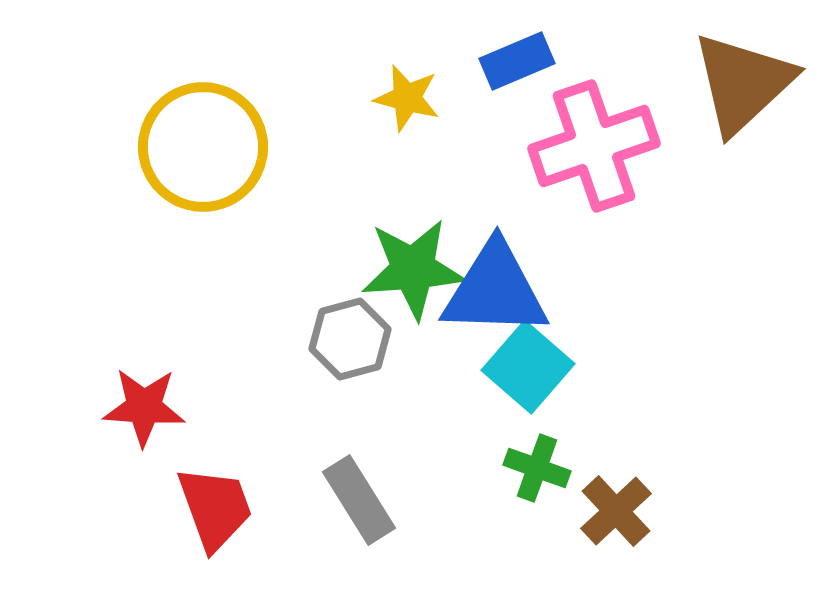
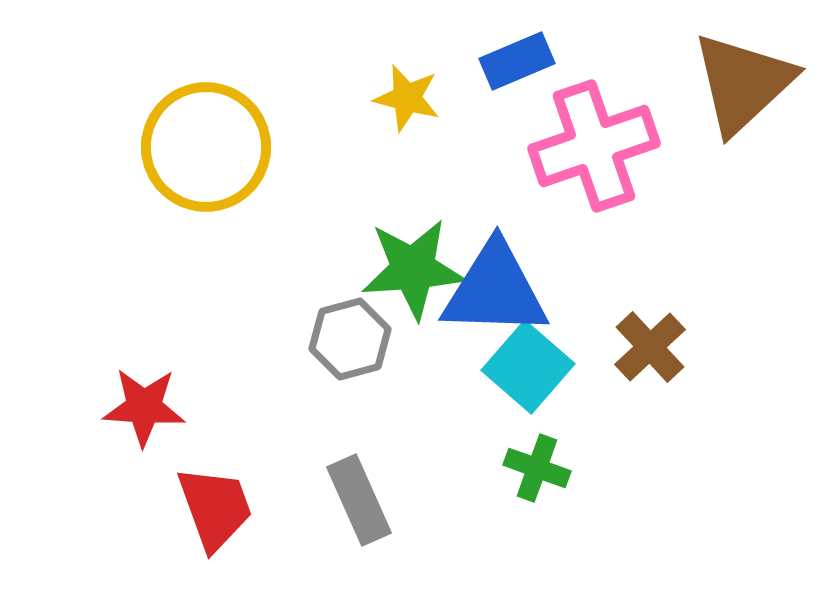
yellow circle: moved 3 px right
gray rectangle: rotated 8 degrees clockwise
brown cross: moved 34 px right, 164 px up
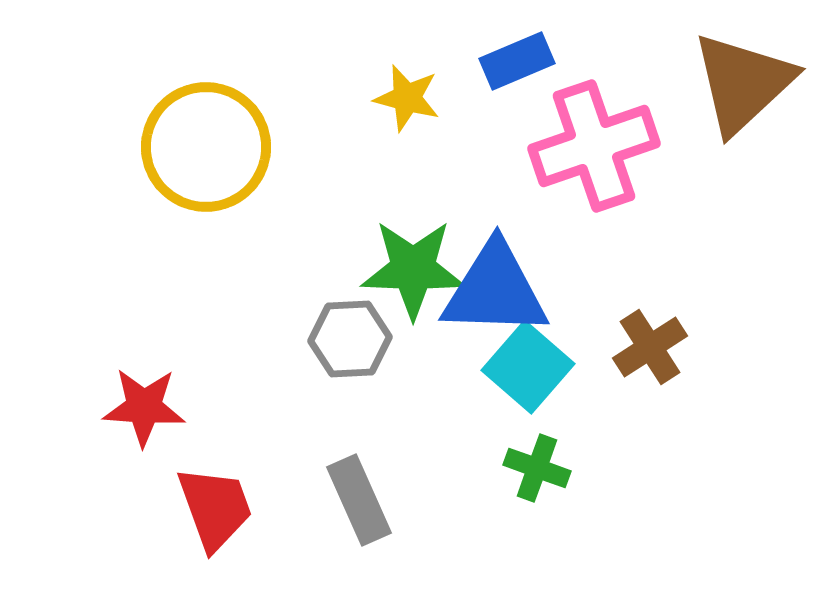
green star: rotated 6 degrees clockwise
gray hexagon: rotated 12 degrees clockwise
brown cross: rotated 10 degrees clockwise
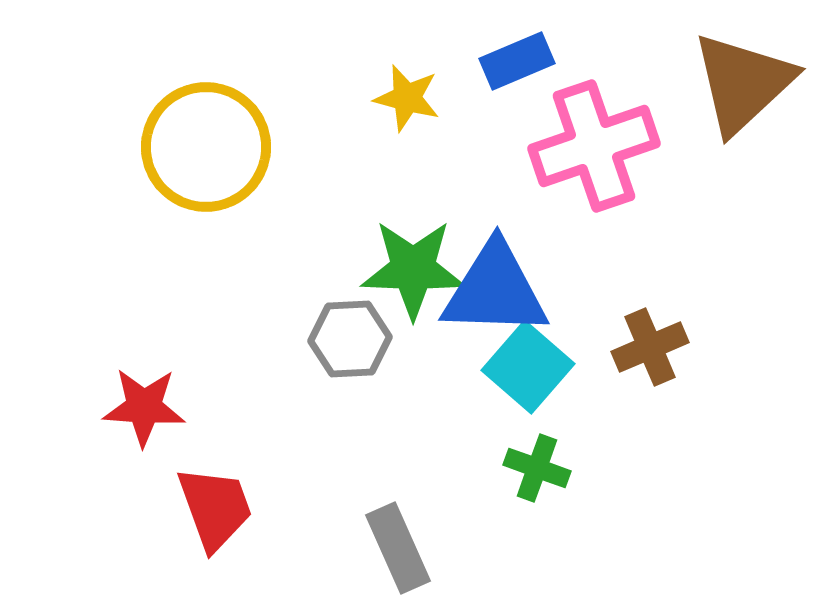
brown cross: rotated 10 degrees clockwise
gray rectangle: moved 39 px right, 48 px down
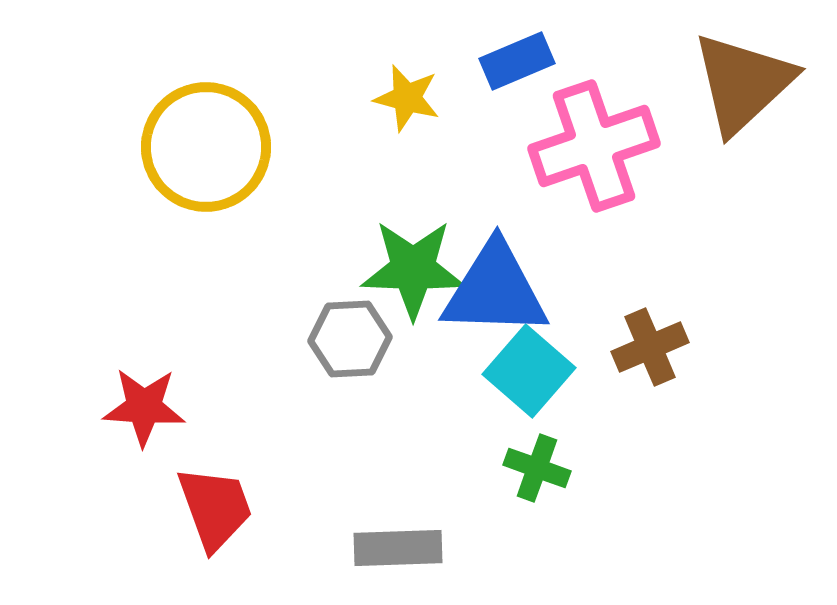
cyan square: moved 1 px right, 4 px down
gray rectangle: rotated 68 degrees counterclockwise
